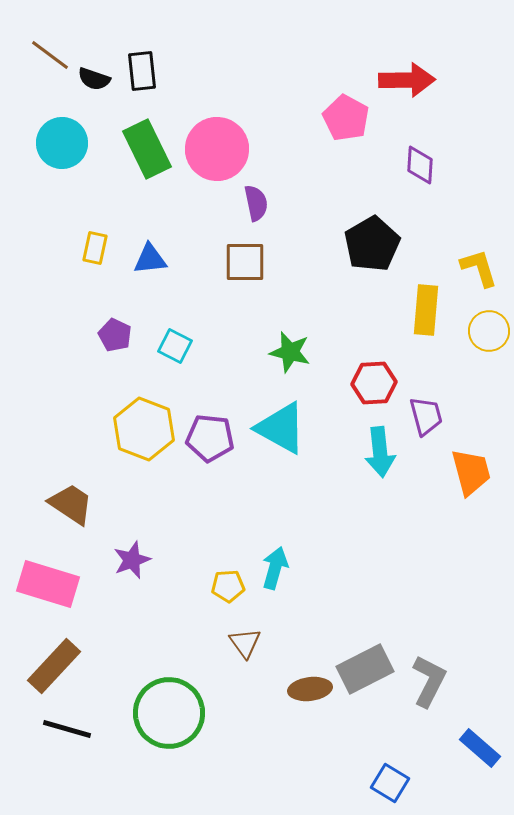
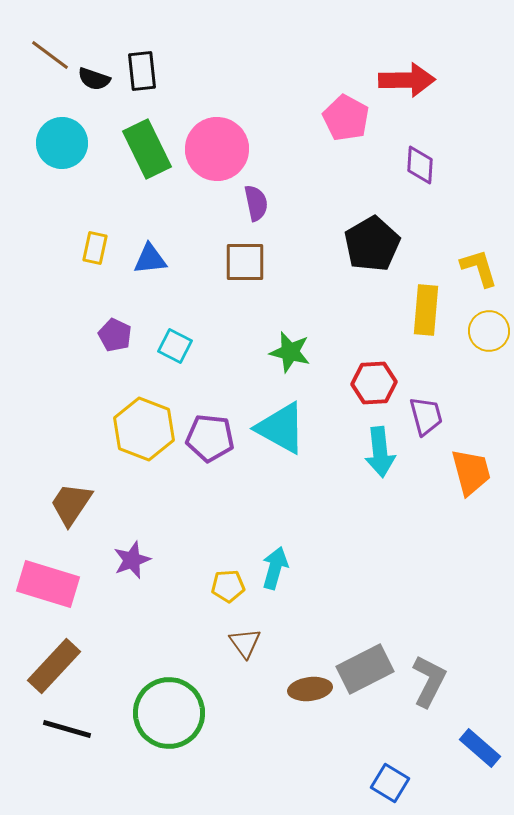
brown trapezoid at (71, 504): rotated 90 degrees counterclockwise
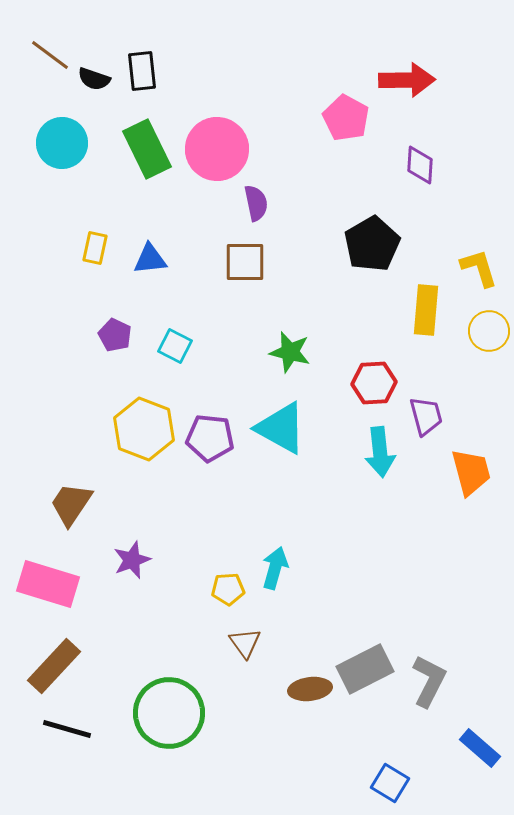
yellow pentagon at (228, 586): moved 3 px down
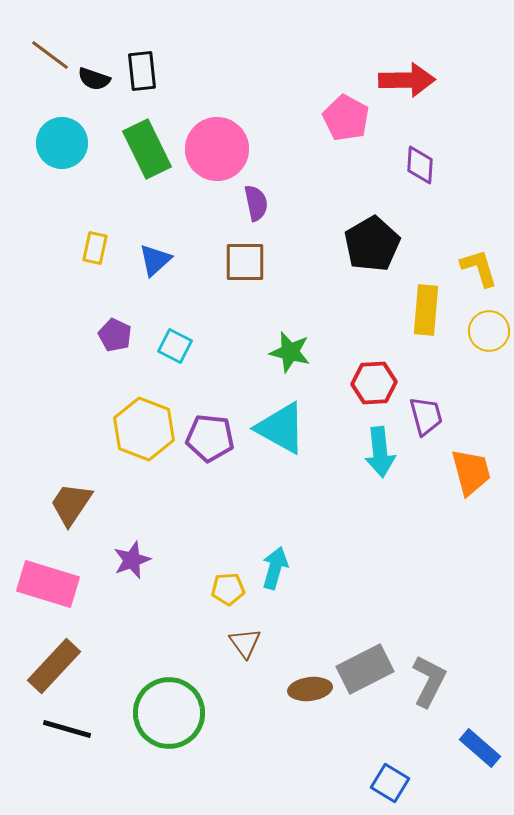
blue triangle at (150, 259): moved 5 px right, 1 px down; rotated 36 degrees counterclockwise
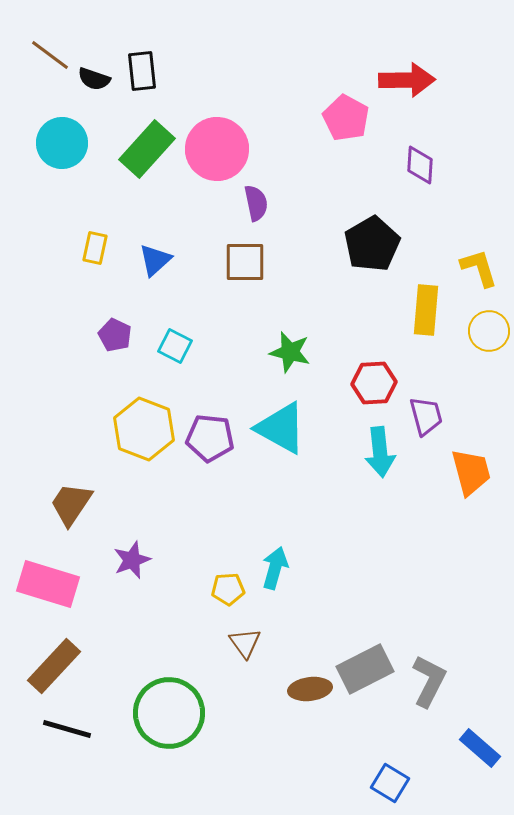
green rectangle at (147, 149): rotated 68 degrees clockwise
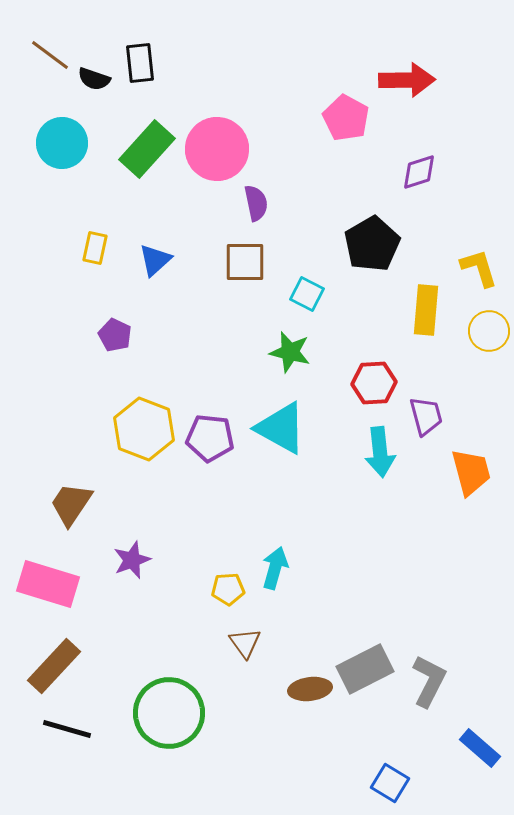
black rectangle at (142, 71): moved 2 px left, 8 px up
purple diamond at (420, 165): moved 1 px left, 7 px down; rotated 69 degrees clockwise
cyan square at (175, 346): moved 132 px right, 52 px up
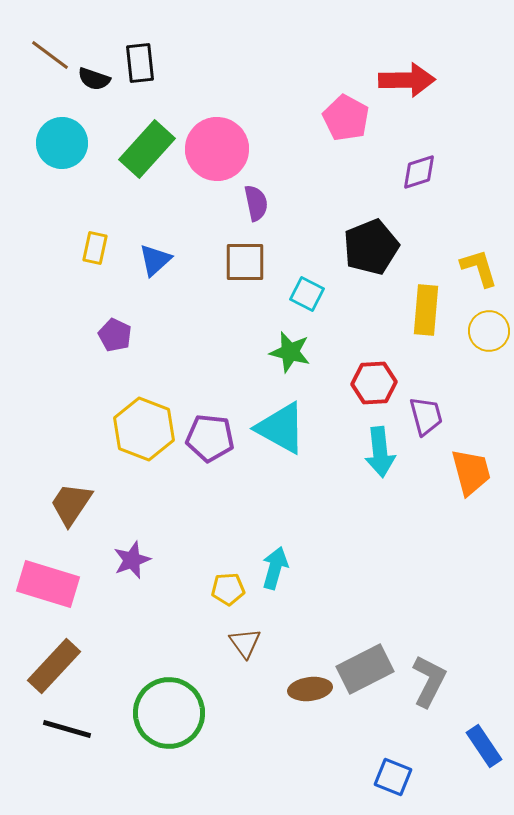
black pentagon at (372, 244): moved 1 px left, 3 px down; rotated 8 degrees clockwise
blue rectangle at (480, 748): moved 4 px right, 2 px up; rotated 15 degrees clockwise
blue square at (390, 783): moved 3 px right, 6 px up; rotated 9 degrees counterclockwise
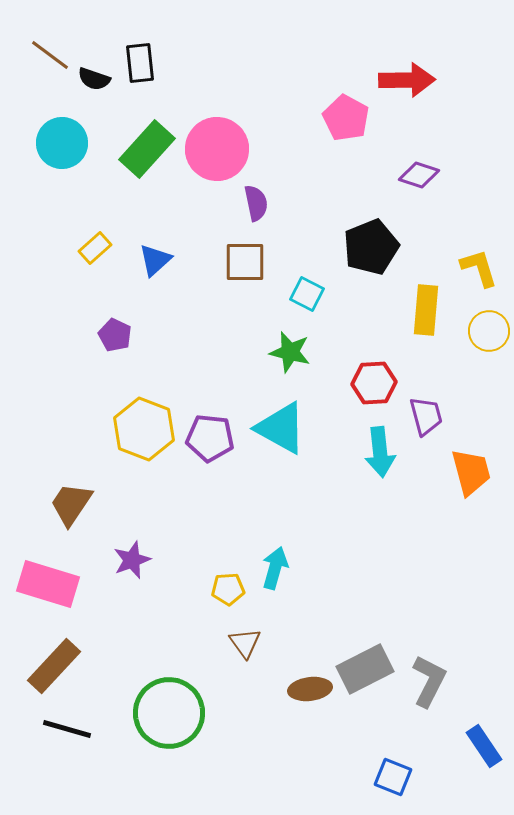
purple diamond at (419, 172): moved 3 px down; rotated 36 degrees clockwise
yellow rectangle at (95, 248): rotated 36 degrees clockwise
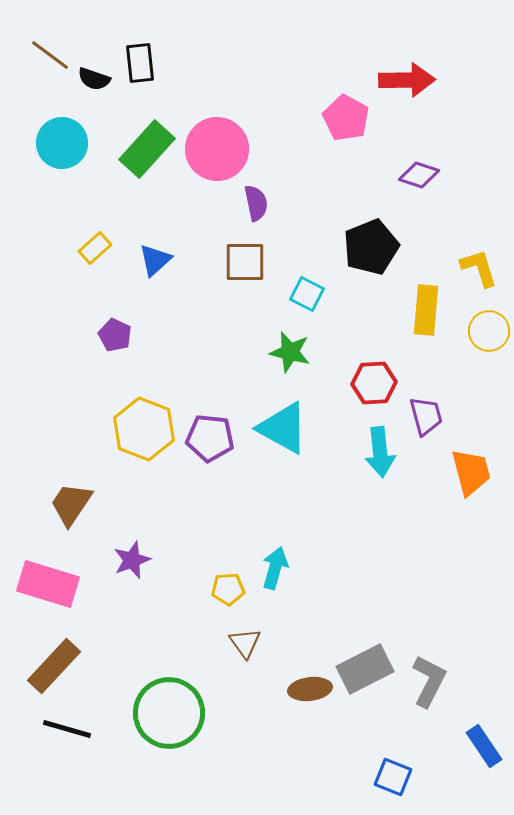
cyan triangle at (281, 428): moved 2 px right
